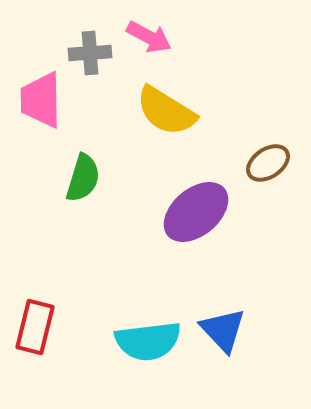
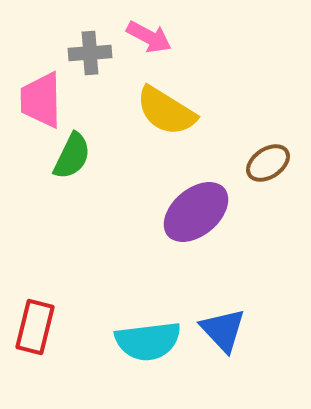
green semicircle: moved 11 px left, 22 px up; rotated 9 degrees clockwise
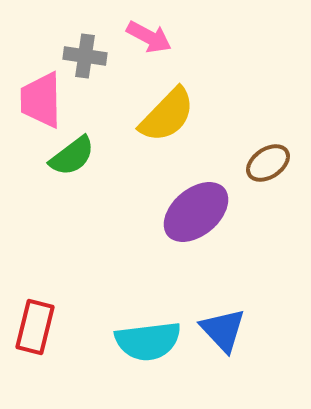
gray cross: moved 5 px left, 3 px down; rotated 12 degrees clockwise
yellow semicircle: moved 1 px right, 4 px down; rotated 78 degrees counterclockwise
green semicircle: rotated 27 degrees clockwise
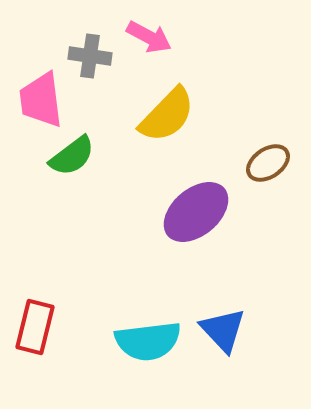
gray cross: moved 5 px right
pink trapezoid: rotated 6 degrees counterclockwise
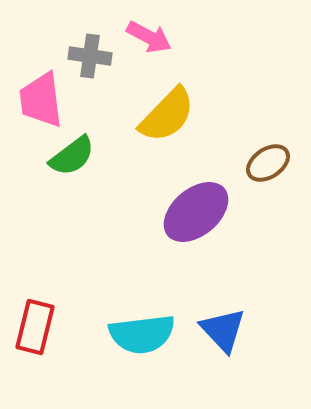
cyan semicircle: moved 6 px left, 7 px up
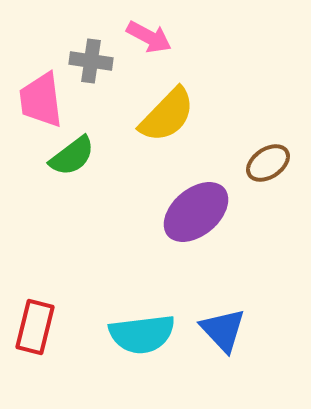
gray cross: moved 1 px right, 5 px down
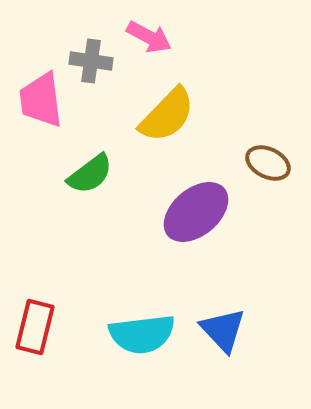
green semicircle: moved 18 px right, 18 px down
brown ellipse: rotated 60 degrees clockwise
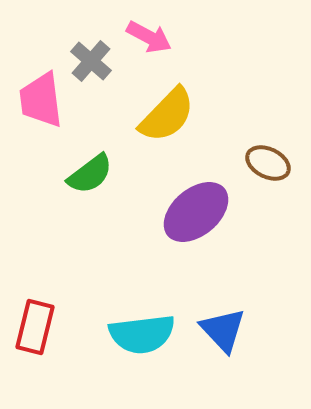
gray cross: rotated 33 degrees clockwise
